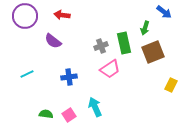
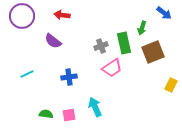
blue arrow: moved 1 px down
purple circle: moved 3 px left
green arrow: moved 3 px left
pink trapezoid: moved 2 px right, 1 px up
pink square: rotated 24 degrees clockwise
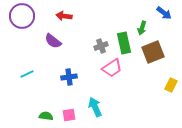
red arrow: moved 2 px right, 1 px down
green semicircle: moved 2 px down
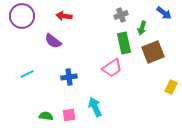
gray cross: moved 20 px right, 31 px up
yellow rectangle: moved 2 px down
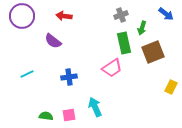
blue arrow: moved 2 px right, 1 px down
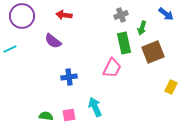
red arrow: moved 1 px up
pink trapezoid: rotated 30 degrees counterclockwise
cyan line: moved 17 px left, 25 px up
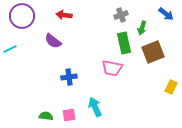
pink trapezoid: rotated 75 degrees clockwise
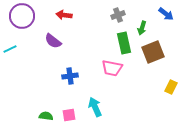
gray cross: moved 3 px left
blue cross: moved 1 px right, 1 px up
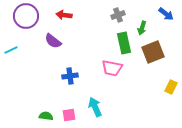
purple circle: moved 4 px right
cyan line: moved 1 px right, 1 px down
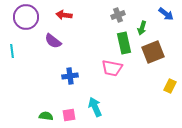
purple circle: moved 1 px down
cyan line: moved 1 px right, 1 px down; rotated 72 degrees counterclockwise
yellow rectangle: moved 1 px left, 1 px up
